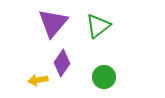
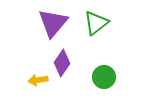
green triangle: moved 2 px left, 3 px up
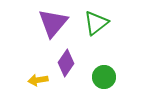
purple diamond: moved 4 px right
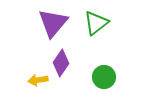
purple diamond: moved 5 px left
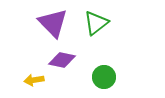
purple triangle: rotated 24 degrees counterclockwise
purple diamond: moved 1 px right, 3 px up; rotated 68 degrees clockwise
yellow arrow: moved 4 px left
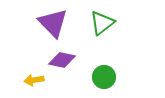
green triangle: moved 6 px right
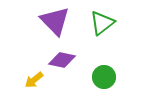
purple triangle: moved 2 px right, 2 px up
yellow arrow: rotated 30 degrees counterclockwise
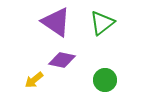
purple triangle: moved 1 px right, 1 px down; rotated 12 degrees counterclockwise
green circle: moved 1 px right, 3 px down
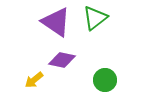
green triangle: moved 7 px left, 5 px up
